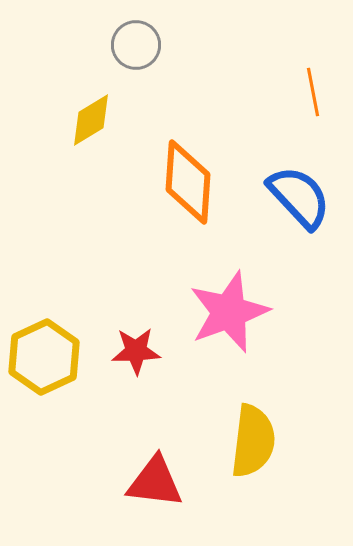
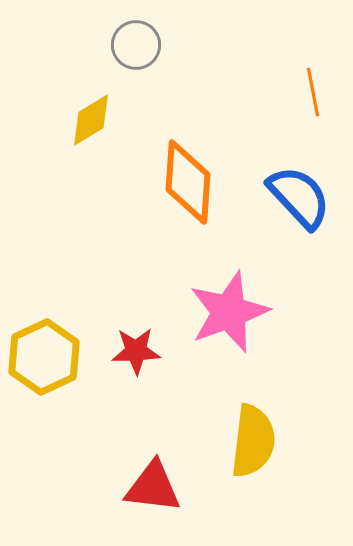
red triangle: moved 2 px left, 5 px down
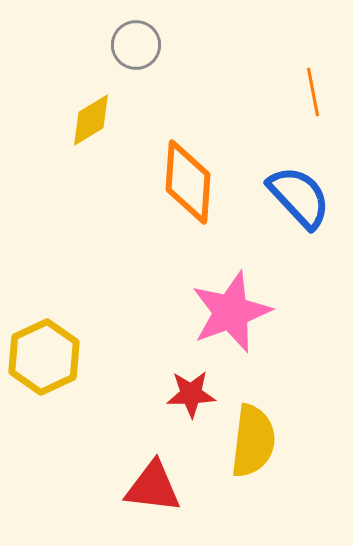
pink star: moved 2 px right
red star: moved 55 px right, 43 px down
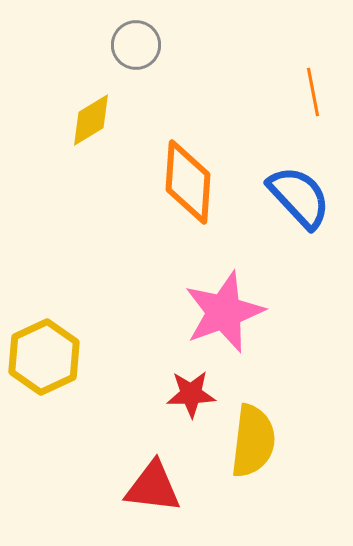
pink star: moved 7 px left
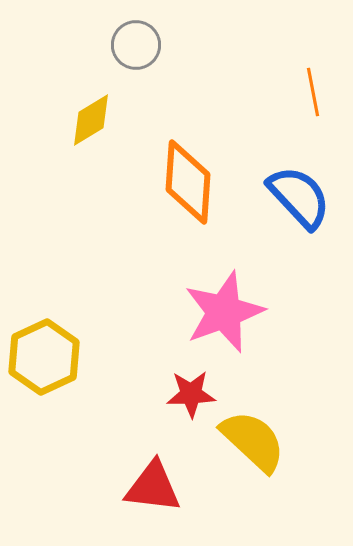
yellow semicircle: rotated 54 degrees counterclockwise
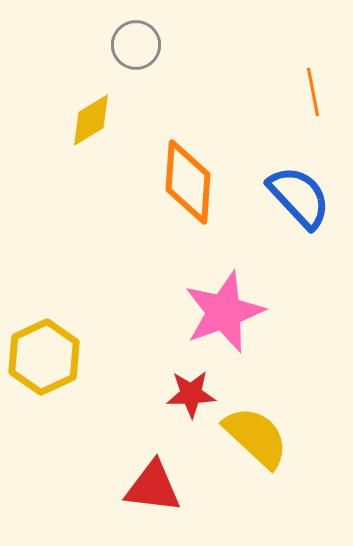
yellow semicircle: moved 3 px right, 4 px up
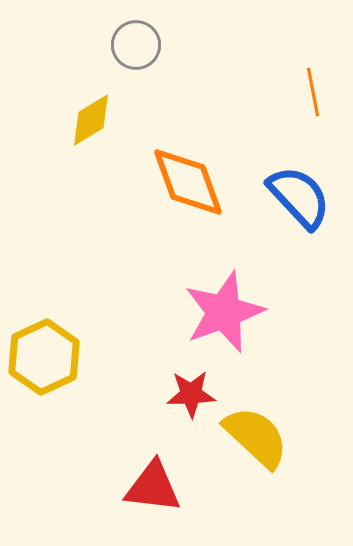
orange diamond: rotated 24 degrees counterclockwise
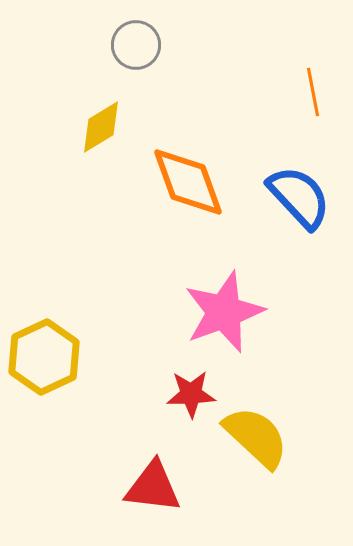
yellow diamond: moved 10 px right, 7 px down
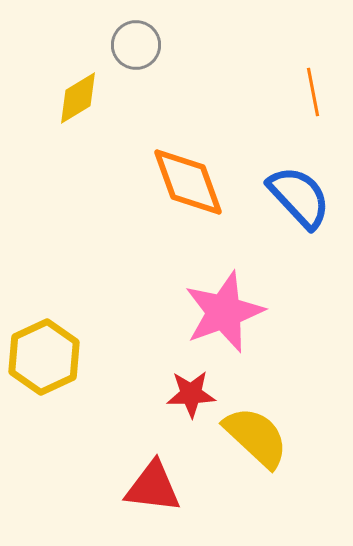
yellow diamond: moved 23 px left, 29 px up
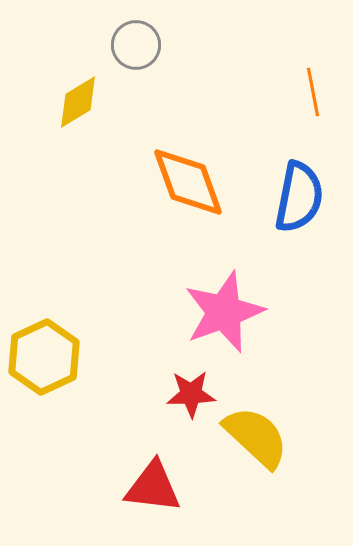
yellow diamond: moved 4 px down
blue semicircle: rotated 54 degrees clockwise
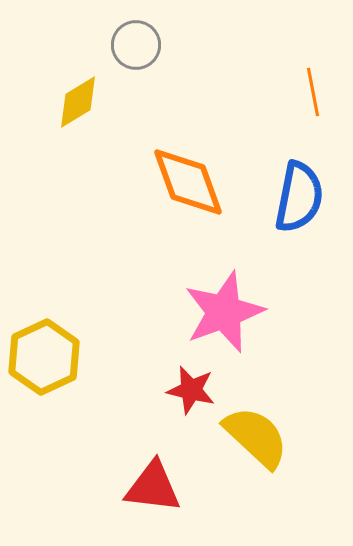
red star: moved 4 px up; rotated 15 degrees clockwise
